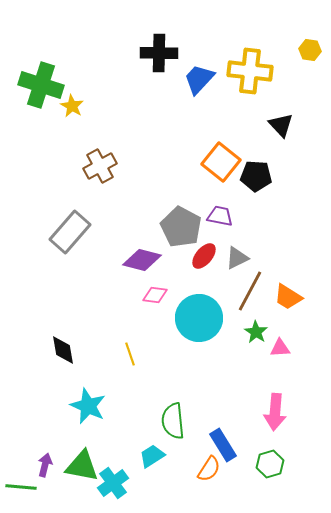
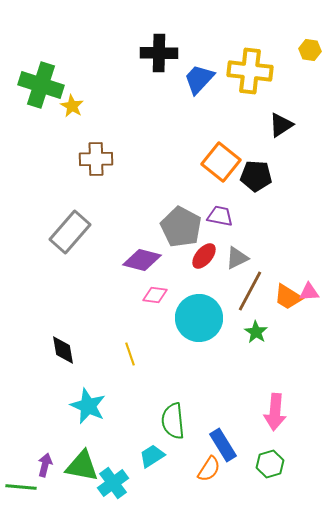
black triangle: rotated 40 degrees clockwise
brown cross: moved 4 px left, 7 px up; rotated 28 degrees clockwise
pink triangle: moved 29 px right, 56 px up
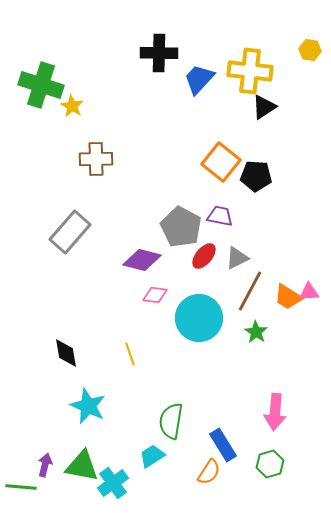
black triangle: moved 17 px left, 18 px up
black diamond: moved 3 px right, 3 px down
green semicircle: moved 2 px left; rotated 15 degrees clockwise
orange semicircle: moved 3 px down
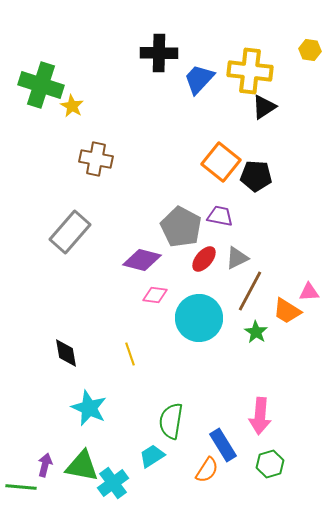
brown cross: rotated 12 degrees clockwise
red ellipse: moved 3 px down
orange trapezoid: moved 1 px left, 14 px down
cyan star: moved 1 px right, 2 px down
pink arrow: moved 15 px left, 4 px down
orange semicircle: moved 2 px left, 2 px up
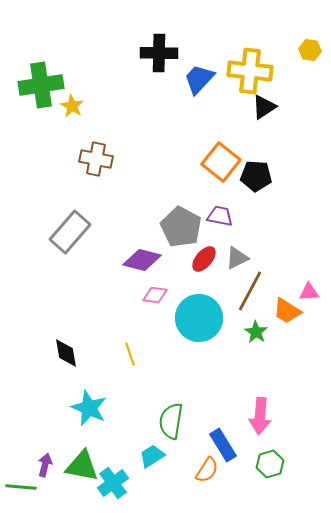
green cross: rotated 27 degrees counterclockwise
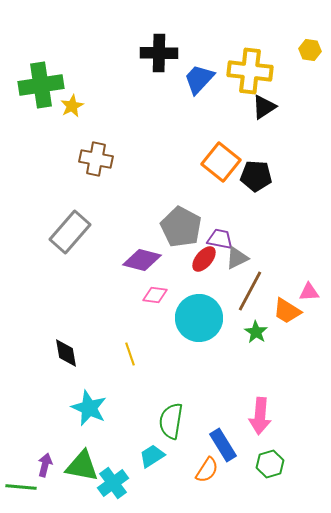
yellow star: rotated 15 degrees clockwise
purple trapezoid: moved 23 px down
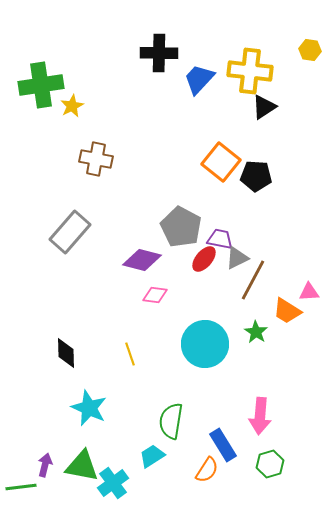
brown line: moved 3 px right, 11 px up
cyan circle: moved 6 px right, 26 px down
black diamond: rotated 8 degrees clockwise
green line: rotated 12 degrees counterclockwise
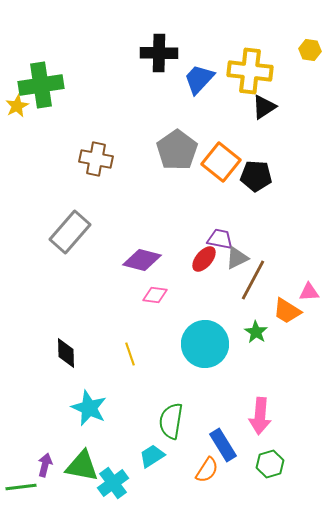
yellow star: moved 55 px left
gray pentagon: moved 4 px left, 77 px up; rotated 9 degrees clockwise
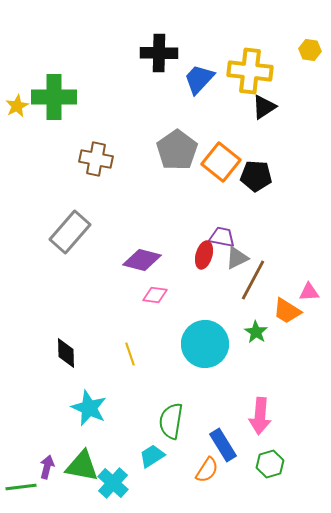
green cross: moved 13 px right, 12 px down; rotated 9 degrees clockwise
purple trapezoid: moved 2 px right, 2 px up
red ellipse: moved 4 px up; rotated 24 degrees counterclockwise
purple arrow: moved 2 px right, 2 px down
cyan cross: rotated 12 degrees counterclockwise
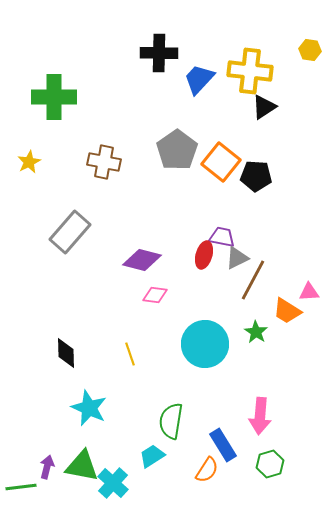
yellow star: moved 12 px right, 56 px down
brown cross: moved 8 px right, 3 px down
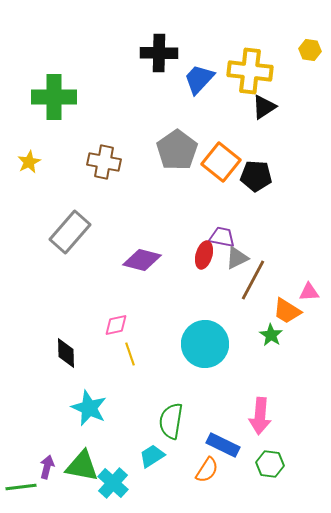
pink diamond: moved 39 px left, 30 px down; rotated 20 degrees counterclockwise
green star: moved 15 px right, 3 px down
blue rectangle: rotated 32 degrees counterclockwise
green hexagon: rotated 24 degrees clockwise
